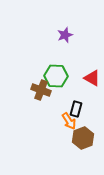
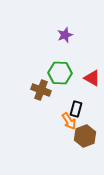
green hexagon: moved 4 px right, 3 px up
brown hexagon: moved 2 px right, 2 px up
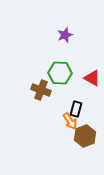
orange arrow: moved 1 px right
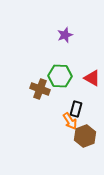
green hexagon: moved 3 px down
brown cross: moved 1 px left, 1 px up
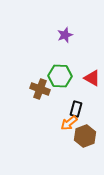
orange arrow: moved 1 px left, 2 px down; rotated 84 degrees clockwise
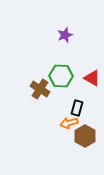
green hexagon: moved 1 px right
brown cross: rotated 12 degrees clockwise
black rectangle: moved 1 px right, 1 px up
orange arrow: rotated 24 degrees clockwise
brown hexagon: rotated 10 degrees counterclockwise
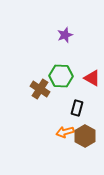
orange arrow: moved 4 px left, 9 px down
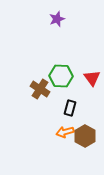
purple star: moved 8 px left, 16 px up
red triangle: rotated 24 degrees clockwise
black rectangle: moved 7 px left
